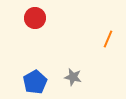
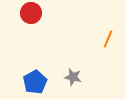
red circle: moved 4 px left, 5 px up
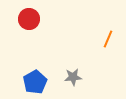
red circle: moved 2 px left, 6 px down
gray star: rotated 18 degrees counterclockwise
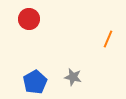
gray star: rotated 18 degrees clockwise
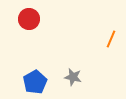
orange line: moved 3 px right
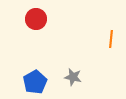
red circle: moved 7 px right
orange line: rotated 18 degrees counterclockwise
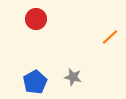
orange line: moved 1 px left, 2 px up; rotated 42 degrees clockwise
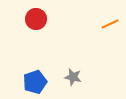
orange line: moved 13 px up; rotated 18 degrees clockwise
blue pentagon: rotated 10 degrees clockwise
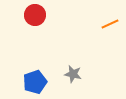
red circle: moved 1 px left, 4 px up
gray star: moved 3 px up
